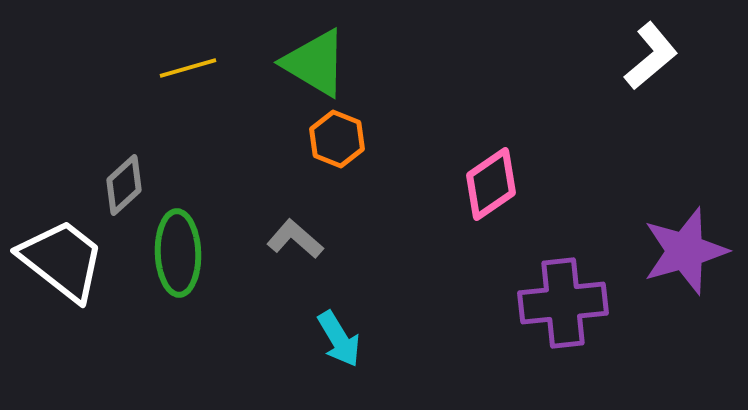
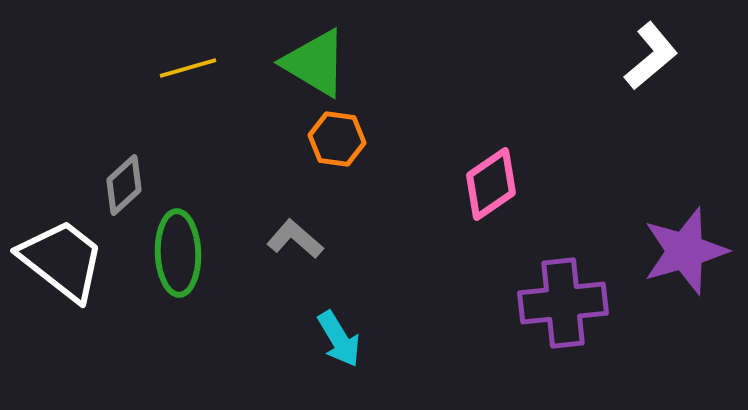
orange hexagon: rotated 14 degrees counterclockwise
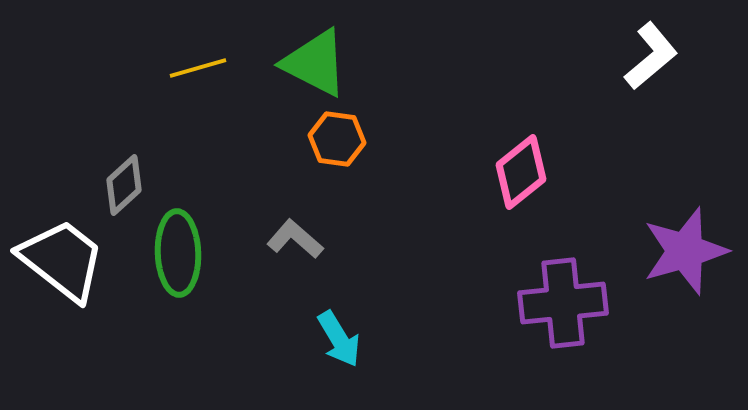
green triangle: rotated 4 degrees counterclockwise
yellow line: moved 10 px right
pink diamond: moved 30 px right, 12 px up; rotated 4 degrees counterclockwise
